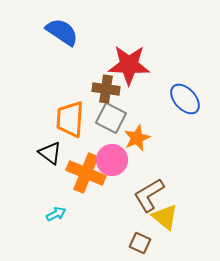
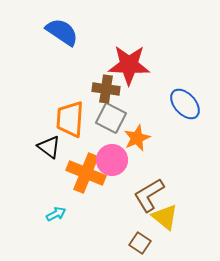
blue ellipse: moved 5 px down
black triangle: moved 1 px left, 6 px up
brown square: rotated 10 degrees clockwise
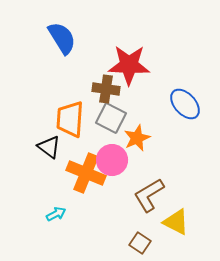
blue semicircle: moved 6 px down; rotated 24 degrees clockwise
yellow triangle: moved 11 px right, 5 px down; rotated 12 degrees counterclockwise
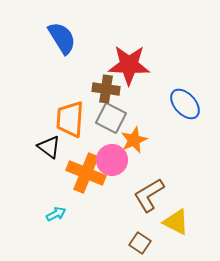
orange star: moved 3 px left, 2 px down
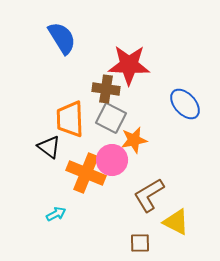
orange trapezoid: rotated 6 degrees counterclockwise
orange star: rotated 12 degrees clockwise
brown square: rotated 35 degrees counterclockwise
